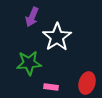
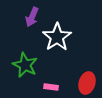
green star: moved 4 px left, 2 px down; rotated 30 degrees clockwise
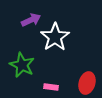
purple arrow: moved 1 px left, 3 px down; rotated 138 degrees counterclockwise
white star: moved 2 px left
green star: moved 3 px left
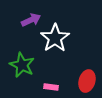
white star: moved 1 px down
red ellipse: moved 2 px up
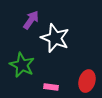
purple arrow: rotated 30 degrees counterclockwise
white star: rotated 16 degrees counterclockwise
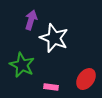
purple arrow: rotated 18 degrees counterclockwise
white star: moved 1 px left
red ellipse: moved 1 px left, 2 px up; rotated 20 degrees clockwise
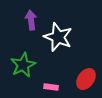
purple arrow: rotated 24 degrees counterclockwise
white star: moved 4 px right, 1 px up
green star: moved 1 px right; rotated 20 degrees clockwise
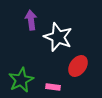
green star: moved 2 px left, 15 px down
red ellipse: moved 8 px left, 13 px up
pink rectangle: moved 2 px right
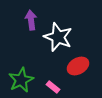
red ellipse: rotated 25 degrees clockwise
pink rectangle: rotated 32 degrees clockwise
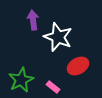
purple arrow: moved 2 px right
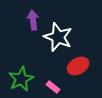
green star: moved 1 px up
